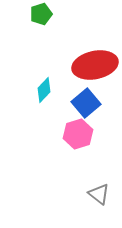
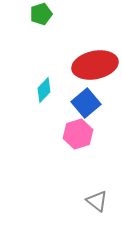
gray triangle: moved 2 px left, 7 px down
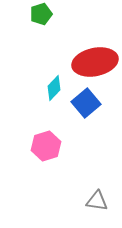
red ellipse: moved 3 px up
cyan diamond: moved 10 px right, 2 px up
pink hexagon: moved 32 px left, 12 px down
gray triangle: rotated 30 degrees counterclockwise
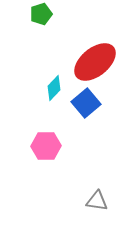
red ellipse: rotated 27 degrees counterclockwise
pink hexagon: rotated 16 degrees clockwise
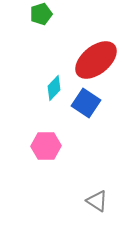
red ellipse: moved 1 px right, 2 px up
blue square: rotated 16 degrees counterclockwise
gray triangle: rotated 25 degrees clockwise
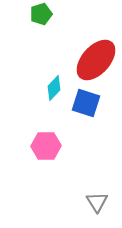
red ellipse: rotated 9 degrees counterclockwise
blue square: rotated 16 degrees counterclockwise
gray triangle: moved 1 px down; rotated 25 degrees clockwise
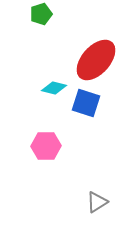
cyan diamond: rotated 60 degrees clockwise
gray triangle: rotated 30 degrees clockwise
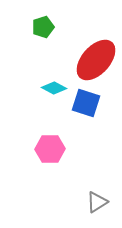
green pentagon: moved 2 px right, 13 px down
cyan diamond: rotated 15 degrees clockwise
pink hexagon: moved 4 px right, 3 px down
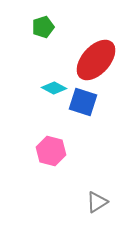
blue square: moved 3 px left, 1 px up
pink hexagon: moved 1 px right, 2 px down; rotated 16 degrees clockwise
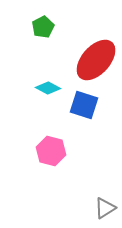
green pentagon: rotated 10 degrees counterclockwise
cyan diamond: moved 6 px left
blue square: moved 1 px right, 3 px down
gray triangle: moved 8 px right, 6 px down
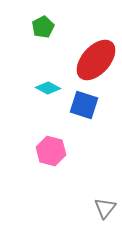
gray triangle: rotated 20 degrees counterclockwise
